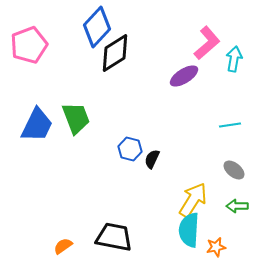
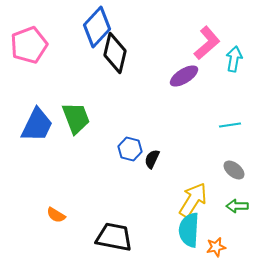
black diamond: rotated 45 degrees counterclockwise
orange semicircle: moved 7 px left, 31 px up; rotated 114 degrees counterclockwise
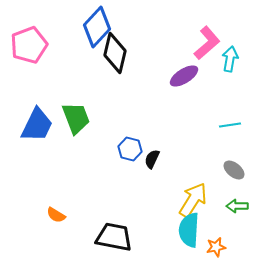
cyan arrow: moved 4 px left
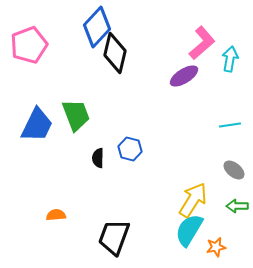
pink L-shape: moved 5 px left
green trapezoid: moved 3 px up
black semicircle: moved 54 px left, 1 px up; rotated 24 degrees counterclockwise
orange semicircle: rotated 144 degrees clockwise
cyan semicircle: rotated 28 degrees clockwise
black trapezoid: rotated 81 degrees counterclockwise
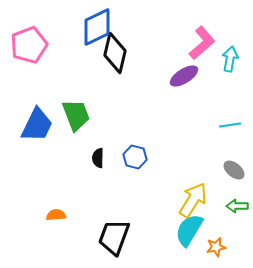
blue diamond: rotated 21 degrees clockwise
blue hexagon: moved 5 px right, 8 px down
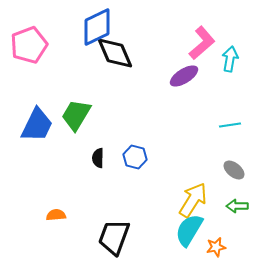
black diamond: rotated 36 degrees counterclockwise
green trapezoid: rotated 128 degrees counterclockwise
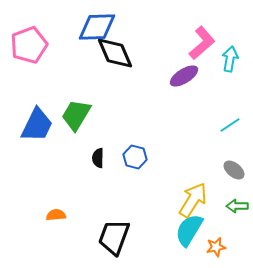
blue diamond: rotated 24 degrees clockwise
cyan line: rotated 25 degrees counterclockwise
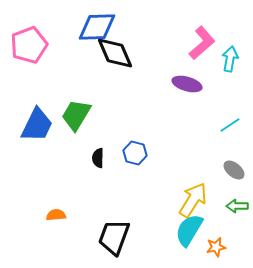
purple ellipse: moved 3 px right, 8 px down; rotated 48 degrees clockwise
blue hexagon: moved 4 px up
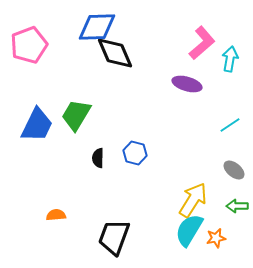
orange star: moved 9 px up
